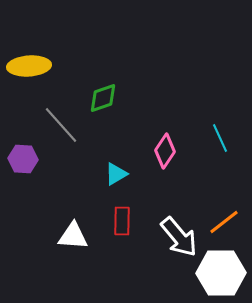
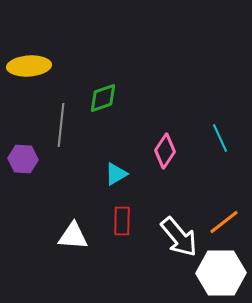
gray line: rotated 48 degrees clockwise
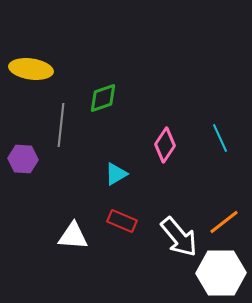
yellow ellipse: moved 2 px right, 3 px down; rotated 12 degrees clockwise
pink diamond: moved 6 px up
red rectangle: rotated 68 degrees counterclockwise
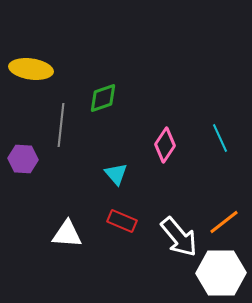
cyan triangle: rotated 40 degrees counterclockwise
white triangle: moved 6 px left, 2 px up
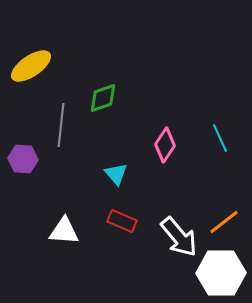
yellow ellipse: moved 3 px up; rotated 42 degrees counterclockwise
white triangle: moved 3 px left, 3 px up
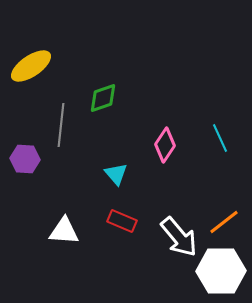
purple hexagon: moved 2 px right
white hexagon: moved 2 px up
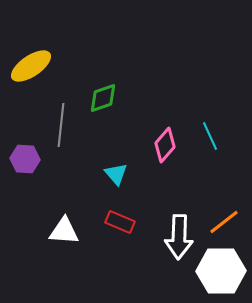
cyan line: moved 10 px left, 2 px up
pink diamond: rotated 8 degrees clockwise
red rectangle: moved 2 px left, 1 px down
white arrow: rotated 42 degrees clockwise
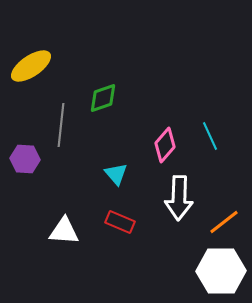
white arrow: moved 39 px up
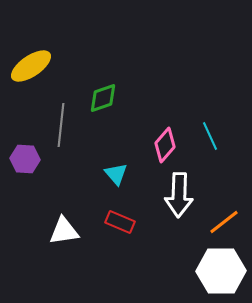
white arrow: moved 3 px up
white triangle: rotated 12 degrees counterclockwise
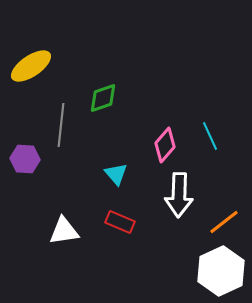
white hexagon: rotated 24 degrees counterclockwise
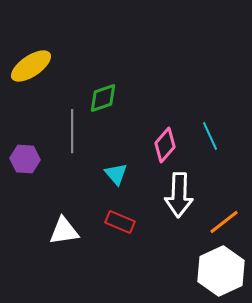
gray line: moved 11 px right, 6 px down; rotated 6 degrees counterclockwise
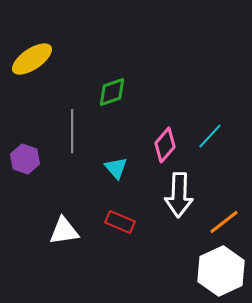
yellow ellipse: moved 1 px right, 7 px up
green diamond: moved 9 px right, 6 px up
cyan line: rotated 68 degrees clockwise
purple hexagon: rotated 16 degrees clockwise
cyan triangle: moved 6 px up
